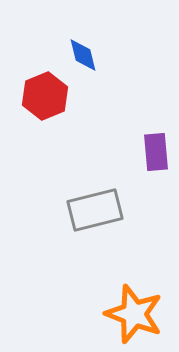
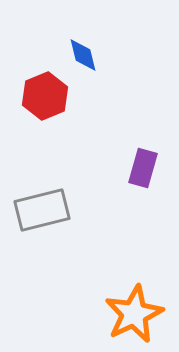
purple rectangle: moved 13 px left, 16 px down; rotated 21 degrees clockwise
gray rectangle: moved 53 px left
orange star: rotated 26 degrees clockwise
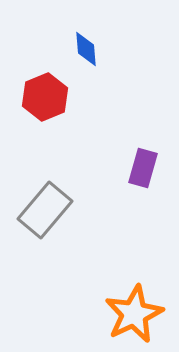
blue diamond: moved 3 px right, 6 px up; rotated 9 degrees clockwise
red hexagon: moved 1 px down
gray rectangle: moved 3 px right; rotated 36 degrees counterclockwise
